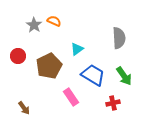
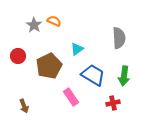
green arrow: rotated 42 degrees clockwise
brown arrow: moved 2 px up; rotated 16 degrees clockwise
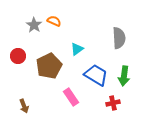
blue trapezoid: moved 3 px right
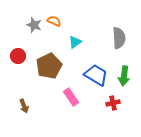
gray star: rotated 14 degrees counterclockwise
cyan triangle: moved 2 px left, 7 px up
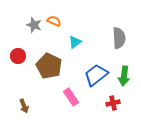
brown pentagon: rotated 20 degrees counterclockwise
blue trapezoid: rotated 70 degrees counterclockwise
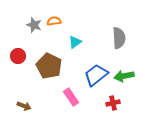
orange semicircle: rotated 32 degrees counterclockwise
green arrow: rotated 72 degrees clockwise
brown arrow: rotated 48 degrees counterclockwise
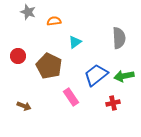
gray star: moved 6 px left, 13 px up
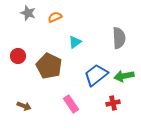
gray star: moved 1 px down
orange semicircle: moved 1 px right, 4 px up; rotated 16 degrees counterclockwise
pink rectangle: moved 7 px down
